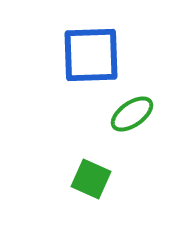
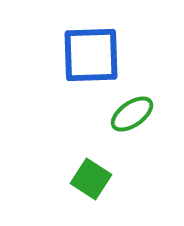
green square: rotated 9 degrees clockwise
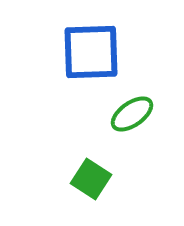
blue square: moved 3 px up
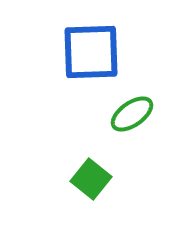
green square: rotated 6 degrees clockwise
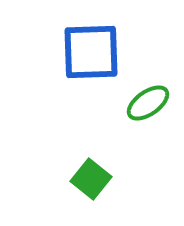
green ellipse: moved 16 px right, 11 px up
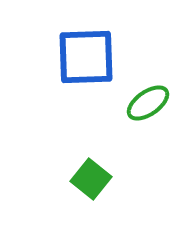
blue square: moved 5 px left, 5 px down
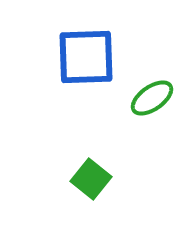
green ellipse: moved 4 px right, 5 px up
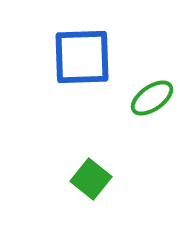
blue square: moved 4 px left
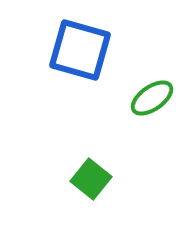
blue square: moved 2 px left, 7 px up; rotated 18 degrees clockwise
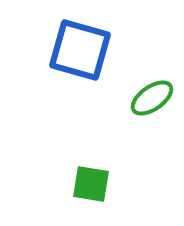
green square: moved 5 px down; rotated 30 degrees counterclockwise
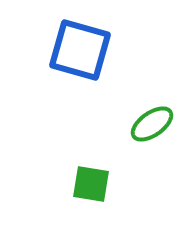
green ellipse: moved 26 px down
